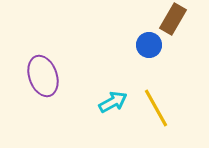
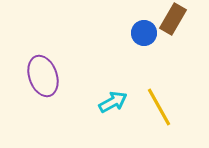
blue circle: moved 5 px left, 12 px up
yellow line: moved 3 px right, 1 px up
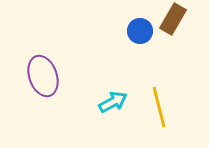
blue circle: moved 4 px left, 2 px up
yellow line: rotated 15 degrees clockwise
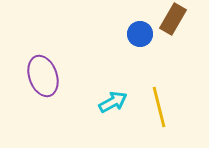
blue circle: moved 3 px down
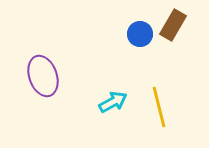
brown rectangle: moved 6 px down
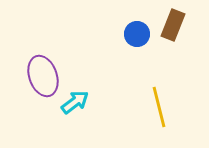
brown rectangle: rotated 8 degrees counterclockwise
blue circle: moved 3 px left
cyan arrow: moved 38 px left; rotated 8 degrees counterclockwise
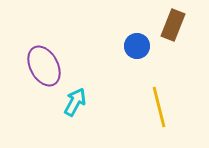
blue circle: moved 12 px down
purple ellipse: moved 1 px right, 10 px up; rotated 9 degrees counterclockwise
cyan arrow: rotated 24 degrees counterclockwise
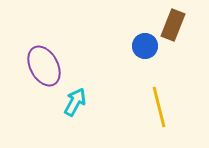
blue circle: moved 8 px right
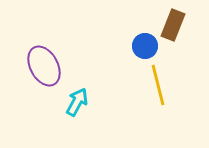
cyan arrow: moved 2 px right
yellow line: moved 1 px left, 22 px up
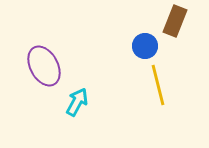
brown rectangle: moved 2 px right, 4 px up
